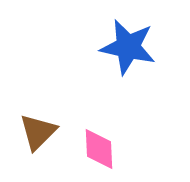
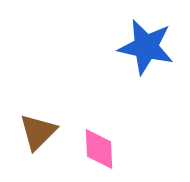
blue star: moved 18 px right
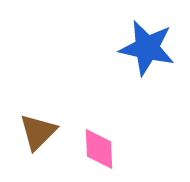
blue star: moved 1 px right, 1 px down
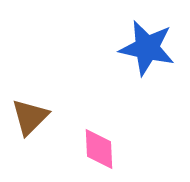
brown triangle: moved 8 px left, 15 px up
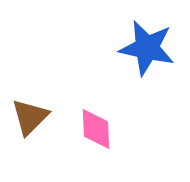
pink diamond: moved 3 px left, 20 px up
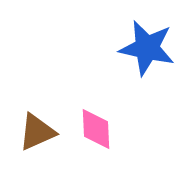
brown triangle: moved 7 px right, 15 px down; rotated 21 degrees clockwise
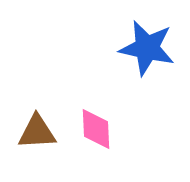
brown triangle: rotated 21 degrees clockwise
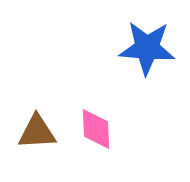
blue star: rotated 8 degrees counterclockwise
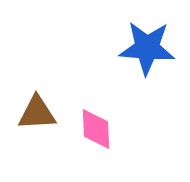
brown triangle: moved 19 px up
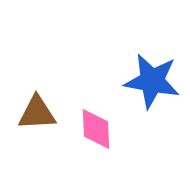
blue star: moved 5 px right, 33 px down; rotated 6 degrees clockwise
